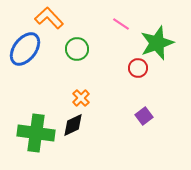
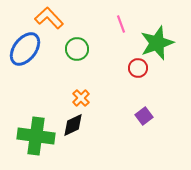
pink line: rotated 36 degrees clockwise
green cross: moved 3 px down
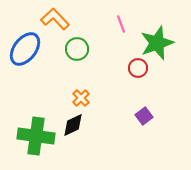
orange L-shape: moved 6 px right, 1 px down
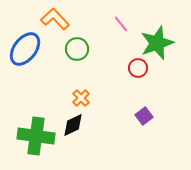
pink line: rotated 18 degrees counterclockwise
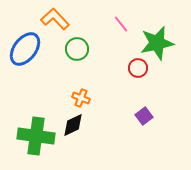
green star: rotated 8 degrees clockwise
orange cross: rotated 24 degrees counterclockwise
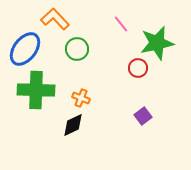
purple square: moved 1 px left
green cross: moved 46 px up; rotated 6 degrees counterclockwise
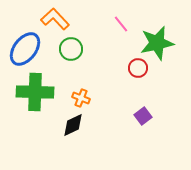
green circle: moved 6 px left
green cross: moved 1 px left, 2 px down
